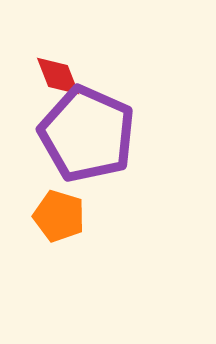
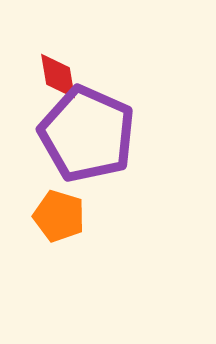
red diamond: rotated 12 degrees clockwise
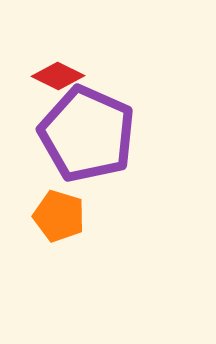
red diamond: rotated 54 degrees counterclockwise
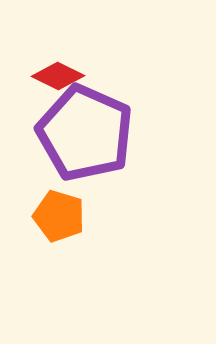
purple pentagon: moved 2 px left, 1 px up
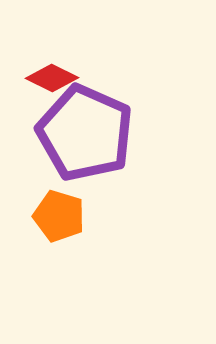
red diamond: moved 6 px left, 2 px down
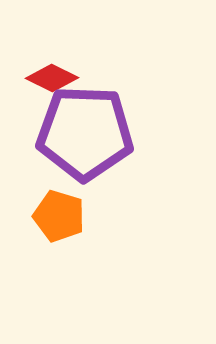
purple pentagon: rotated 22 degrees counterclockwise
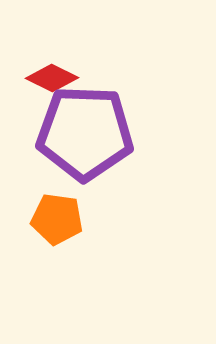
orange pentagon: moved 2 px left, 3 px down; rotated 9 degrees counterclockwise
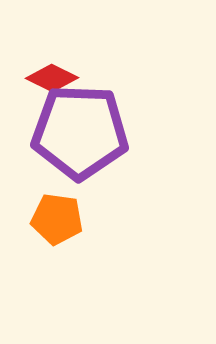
purple pentagon: moved 5 px left, 1 px up
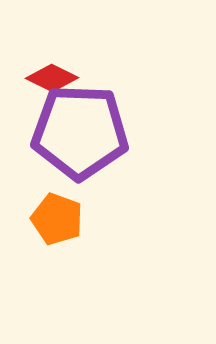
orange pentagon: rotated 12 degrees clockwise
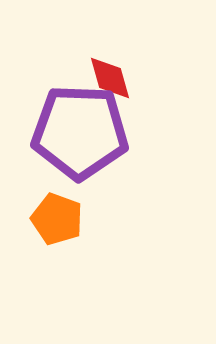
red diamond: moved 58 px right; rotated 48 degrees clockwise
